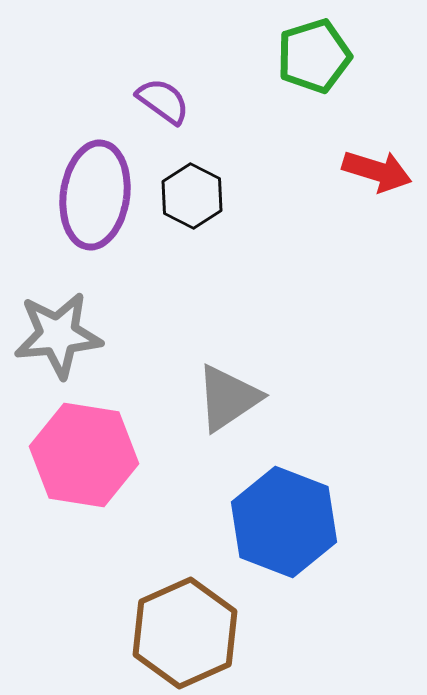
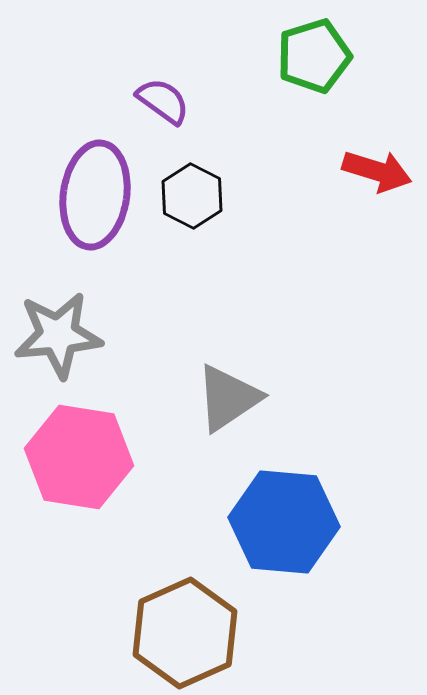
pink hexagon: moved 5 px left, 2 px down
blue hexagon: rotated 16 degrees counterclockwise
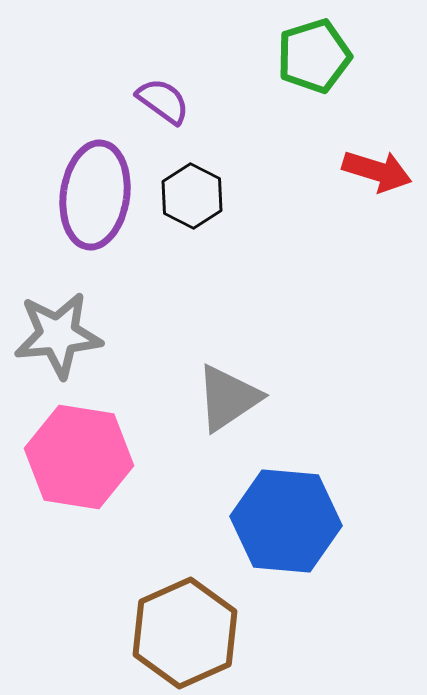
blue hexagon: moved 2 px right, 1 px up
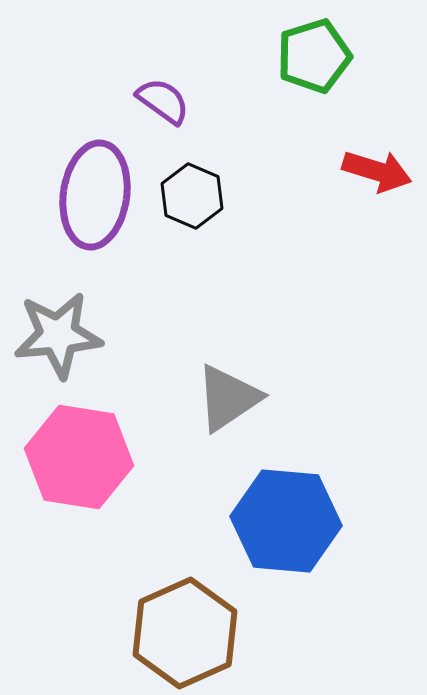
black hexagon: rotated 4 degrees counterclockwise
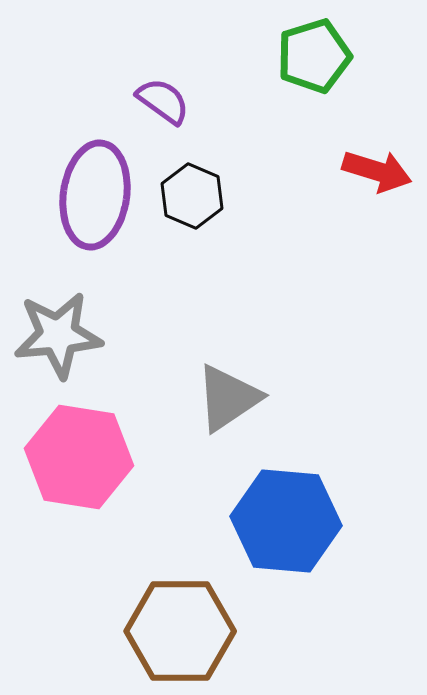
brown hexagon: moved 5 px left, 2 px up; rotated 24 degrees clockwise
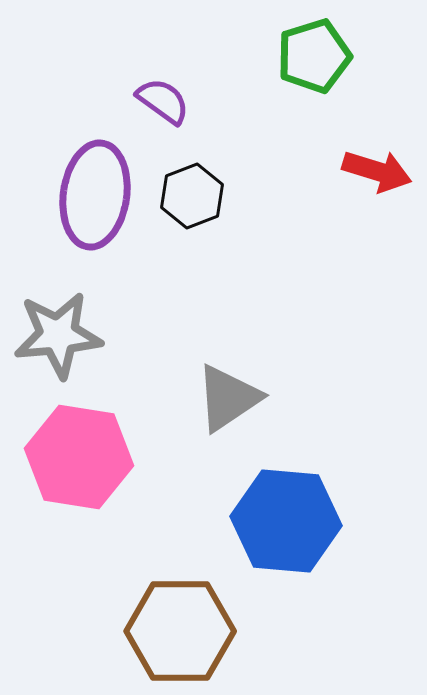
black hexagon: rotated 16 degrees clockwise
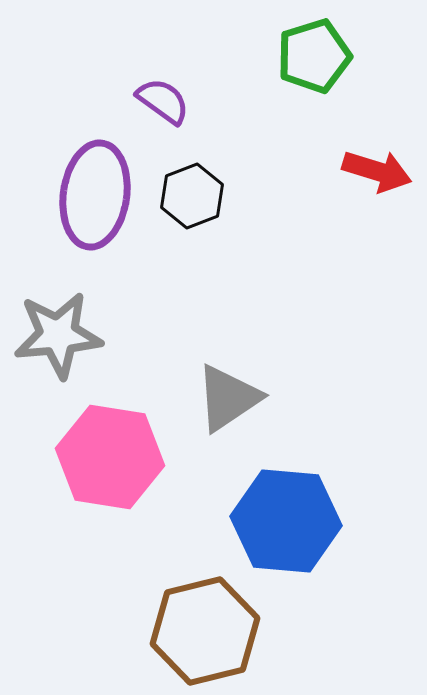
pink hexagon: moved 31 px right
brown hexagon: moved 25 px right; rotated 14 degrees counterclockwise
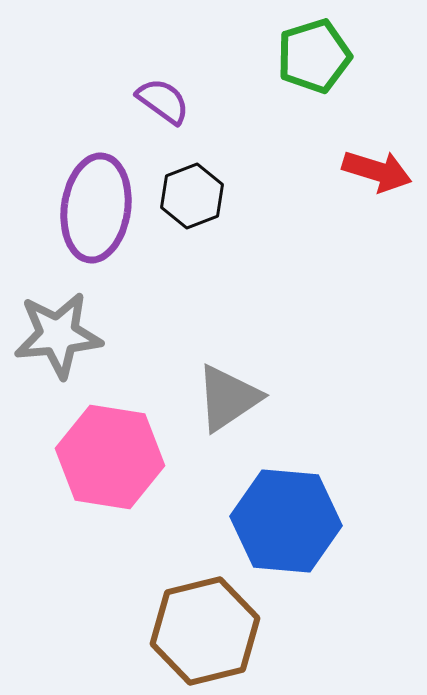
purple ellipse: moved 1 px right, 13 px down
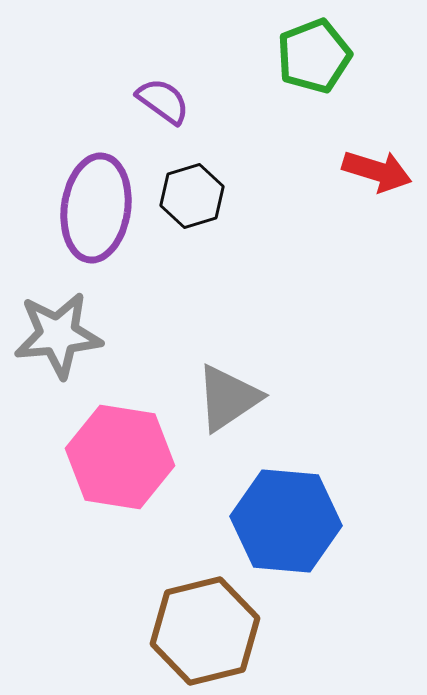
green pentagon: rotated 4 degrees counterclockwise
black hexagon: rotated 4 degrees clockwise
pink hexagon: moved 10 px right
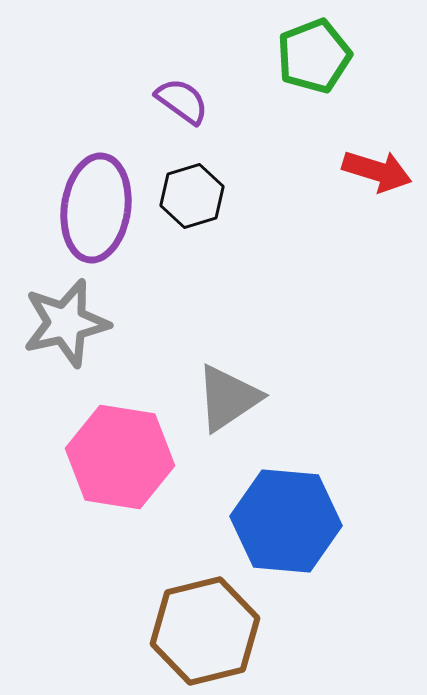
purple semicircle: moved 19 px right
gray star: moved 8 px right, 12 px up; rotated 8 degrees counterclockwise
